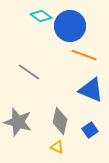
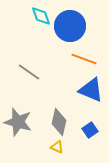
cyan diamond: rotated 35 degrees clockwise
orange line: moved 4 px down
gray diamond: moved 1 px left, 1 px down
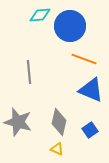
cyan diamond: moved 1 px left, 1 px up; rotated 75 degrees counterclockwise
gray line: rotated 50 degrees clockwise
yellow triangle: moved 2 px down
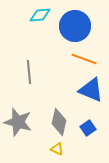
blue circle: moved 5 px right
blue square: moved 2 px left, 2 px up
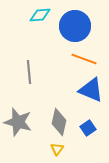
yellow triangle: rotated 40 degrees clockwise
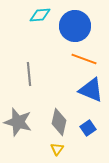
gray line: moved 2 px down
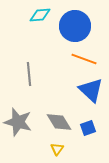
blue triangle: rotated 20 degrees clockwise
gray diamond: rotated 44 degrees counterclockwise
blue square: rotated 14 degrees clockwise
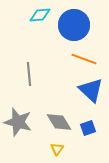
blue circle: moved 1 px left, 1 px up
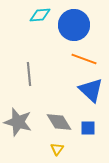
blue square: rotated 21 degrees clockwise
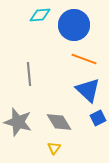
blue triangle: moved 3 px left
blue square: moved 10 px right, 10 px up; rotated 28 degrees counterclockwise
yellow triangle: moved 3 px left, 1 px up
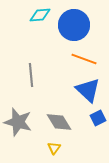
gray line: moved 2 px right, 1 px down
